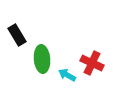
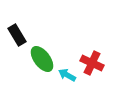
green ellipse: rotated 32 degrees counterclockwise
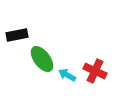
black rectangle: rotated 70 degrees counterclockwise
red cross: moved 3 px right, 8 px down
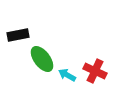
black rectangle: moved 1 px right
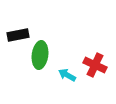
green ellipse: moved 2 px left, 4 px up; rotated 44 degrees clockwise
red cross: moved 6 px up
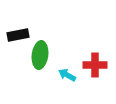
red cross: rotated 25 degrees counterclockwise
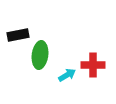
red cross: moved 2 px left
cyan arrow: rotated 120 degrees clockwise
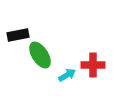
green ellipse: rotated 40 degrees counterclockwise
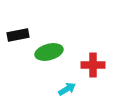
green ellipse: moved 9 px right, 3 px up; rotated 72 degrees counterclockwise
cyan arrow: moved 14 px down
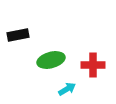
green ellipse: moved 2 px right, 8 px down
